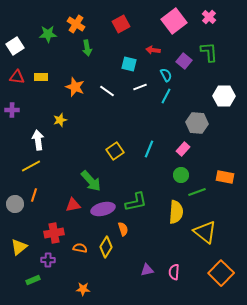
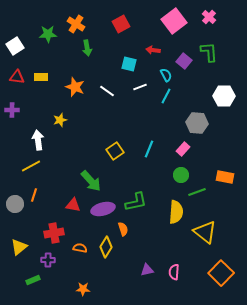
red triangle at (73, 205): rotated 21 degrees clockwise
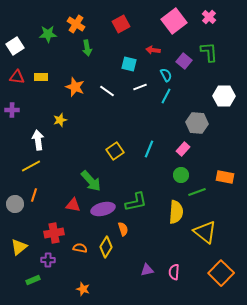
orange star at (83, 289): rotated 16 degrees clockwise
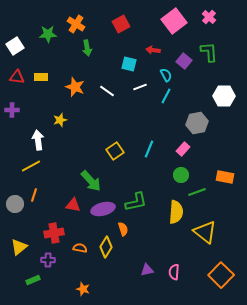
gray hexagon at (197, 123): rotated 15 degrees counterclockwise
orange square at (221, 273): moved 2 px down
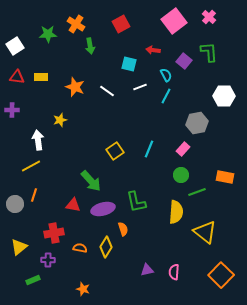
green arrow at (87, 48): moved 3 px right, 2 px up
green L-shape at (136, 202): rotated 90 degrees clockwise
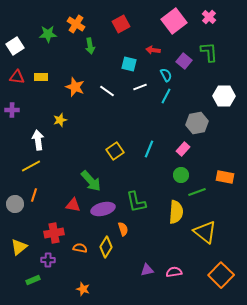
pink semicircle at (174, 272): rotated 77 degrees clockwise
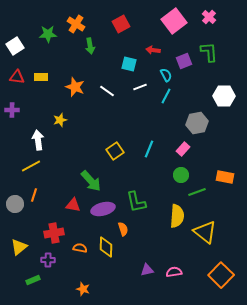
purple square at (184, 61): rotated 28 degrees clockwise
yellow semicircle at (176, 212): moved 1 px right, 4 px down
yellow diamond at (106, 247): rotated 30 degrees counterclockwise
